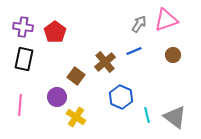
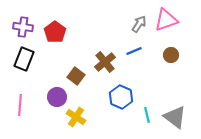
brown circle: moved 2 px left
black rectangle: rotated 10 degrees clockwise
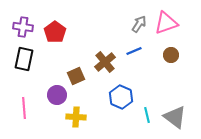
pink triangle: moved 3 px down
black rectangle: rotated 10 degrees counterclockwise
brown square: rotated 30 degrees clockwise
purple circle: moved 2 px up
pink line: moved 4 px right, 3 px down; rotated 10 degrees counterclockwise
yellow cross: rotated 30 degrees counterclockwise
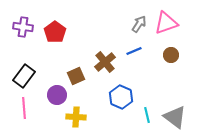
black rectangle: moved 17 px down; rotated 25 degrees clockwise
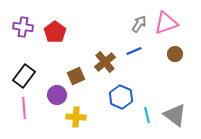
brown circle: moved 4 px right, 1 px up
gray triangle: moved 2 px up
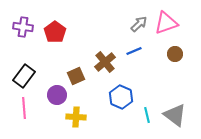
gray arrow: rotated 12 degrees clockwise
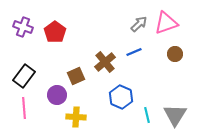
purple cross: rotated 12 degrees clockwise
blue line: moved 1 px down
gray triangle: rotated 25 degrees clockwise
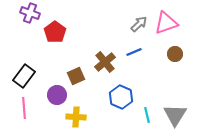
purple cross: moved 7 px right, 14 px up
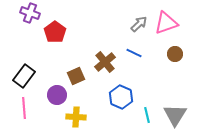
blue line: moved 1 px down; rotated 49 degrees clockwise
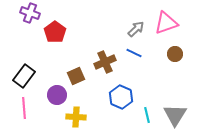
gray arrow: moved 3 px left, 5 px down
brown cross: rotated 15 degrees clockwise
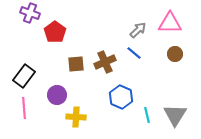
pink triangle: moved 4 px right; rotated 20 degrees clockwise
gray arrow: moved 2 px right, 1 px down
blue line: rotated 14 degrees clockwise
brown square: moved 12 px up; rotated 18 degrees clockwise
